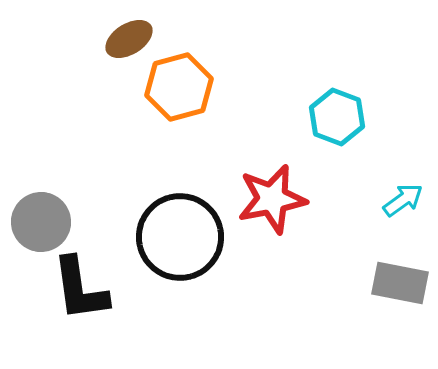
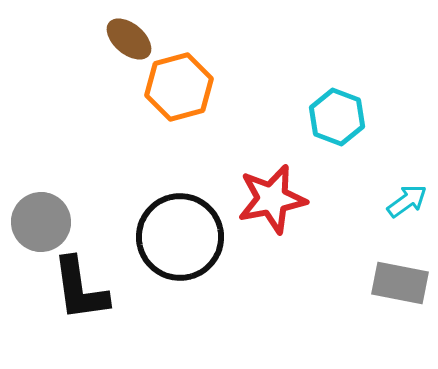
brown ellipse: rotated 72 degrees clockwise
cyan arrow: moved 4 px right, 1 px down
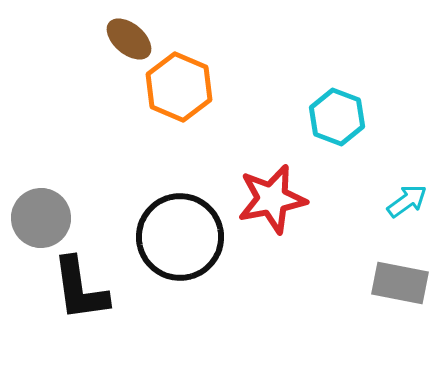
orange hexagon: rotated 22 degrees counterclockwise
gray circle: moved 4 px up
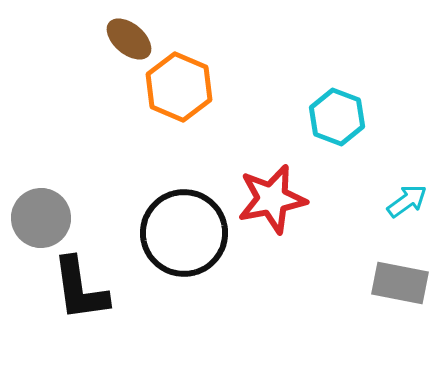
black circle: moved 4 px right, 4 px up
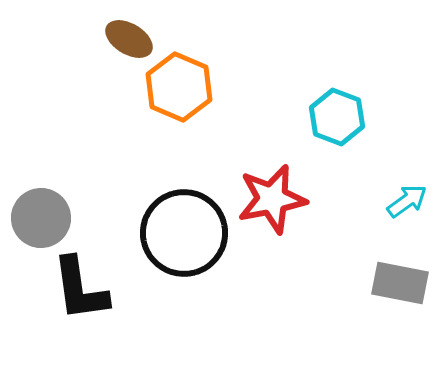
brown ellipse: rotated 9 degrees counterclockwise
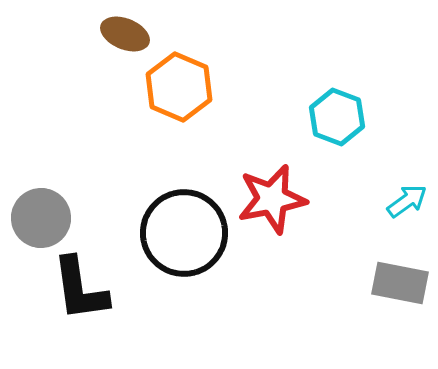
brown ellipse: moved 4 px left, 5 px up; rotated 9 degrees counterclockwise
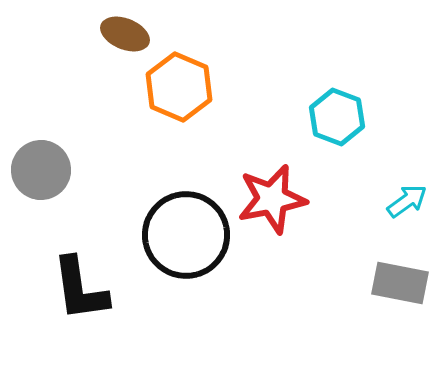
gray circle: moved 48 px up
black circle: moved 2 px right, 2 px down
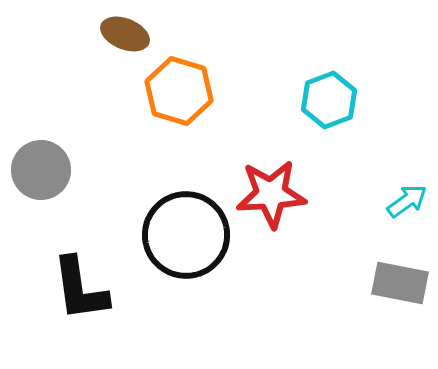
orange hexagon: moved 4 px down; rotated 6 degrees counterclockwise
cyan hexagon: moved 8 px left, 17 px up; rotated 18 degrees clockwise
red star: moved 1 px left, 5 px up; rotated 8 degrees clockwise
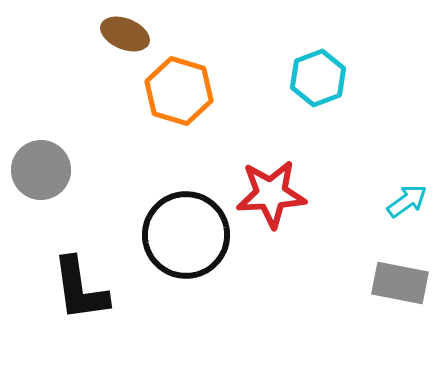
cyan hexagon: moved 11 px left, 22 px up
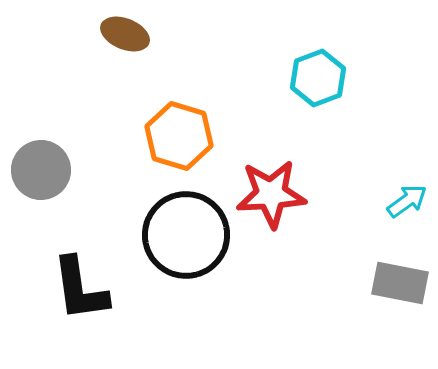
orange hexagon: moved 45 px down
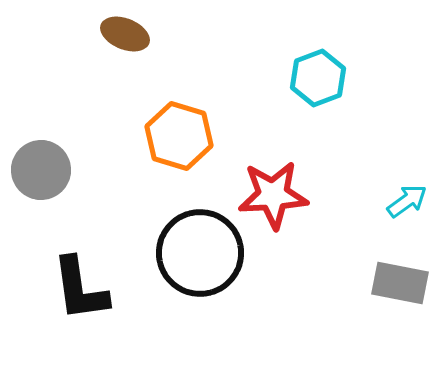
red star: moved 2 px right, 1 px down
black circle: moved 14 px right, 18 px down
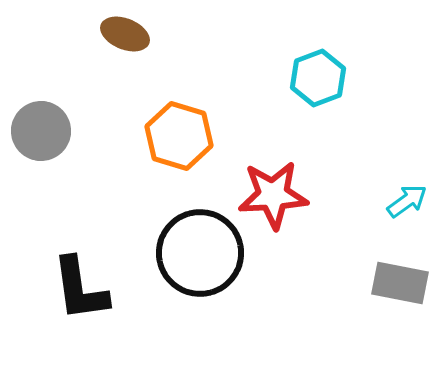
gray circle: moved 39 px up
